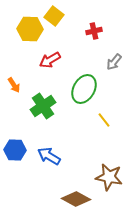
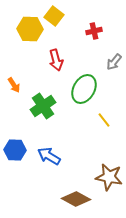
red arrow: moved 6 px right; rotated 75 degrees counterclockwise
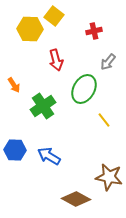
gray arrow: moved 6 px left
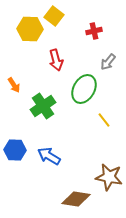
brown diamond: rotated 20 degrees counterclockwise
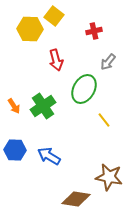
orange arrow: moved 21 px down
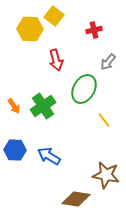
red cross: moved 1 px up
brown star: moved 3 px left, 2 px up
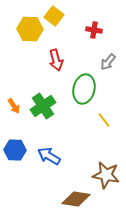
red cross: rotated 21 degrees clockwise
green ellipse: rotated 16 degrees counterclockwise
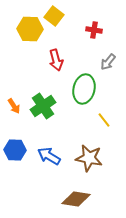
brown star: moved 17 px left, 17 px up
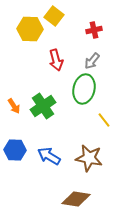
red cross: rotated 21 degrees counterclockwise
gray arrow: moved 16 px left, 1 px up
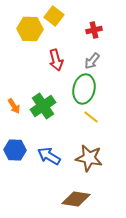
yellow line: moved 13 px left, 3 px up; rotated 14 degrees counterclockwise
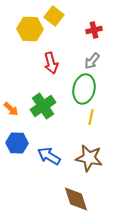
red arrow: moved 5 px left, 3 px down
orange arrow: moved 3 px left, 3 px down; rotated 14 degrees counterclockwise
yellow line: rotated 63 degrees clockwise
blue hexagon: moved 2 px right, 7 px up
brown diamond: rotated 64 degrees clockwise
